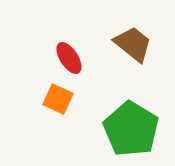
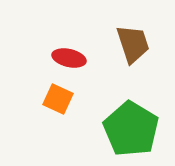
brown trapezoid: rotated 33 degrees clockwise
red ellipse: rotated 44 degrees counterclockwise
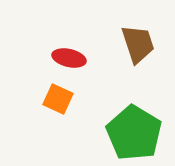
brown trapezoid: moved 5 px right
green pentagon: moved 3 px right, 4 px down
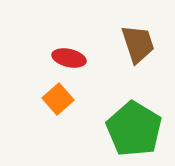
orange square: rotated 24 degrees clockwise
green pentagon: moved 4 px up
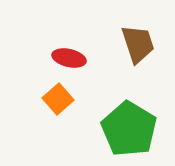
green pentagon: moved 5 px left
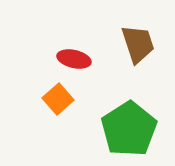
red ellipse: moved 5 px right, 1 px down
green pentagon: rotated 8 degrees clockwise
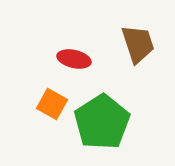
orange square: moved 6 px left, 5 px down; rotated 20 degrees counterclockwise
green pentagon: moved 27 px left, 7 px up
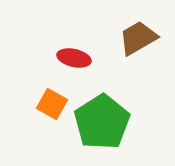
brown trapezoid: moved 6 px up; rotated 102 degrees counterclockwise
red ellipse: moved 1 px up
